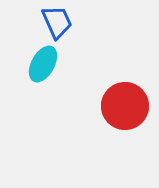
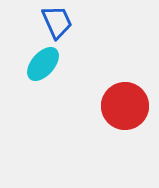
cyan ellipse: rotated 12 degrees clockwise
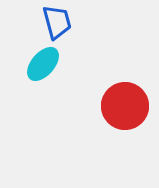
blue trapezoid: rotated 9 degrees clockwise
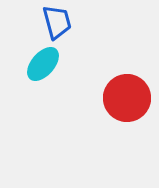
red circle: moved 2 px right, 8 px up
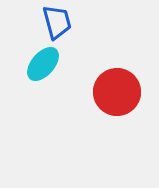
red circle: moved 10 px left, 6 px up
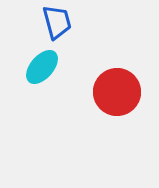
cyan ellipse: moved 1 px left, 3 px down
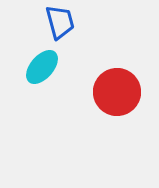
blue trapezoid: moved 3 px right
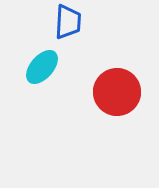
blue trapezoid: moved 8 px right; rotated 18 degrees clockwise
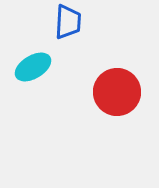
cyan ellipse: moved 9 px left; rotated 18 degrees clockwise
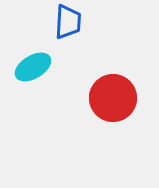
red circle: moved 4 px left, 6 px down
